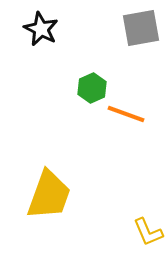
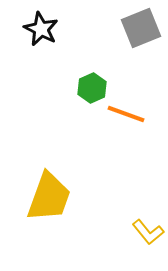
gray square: rotated 12 degrees counterclockwise
yellow trapezoid: moved 2 px down
yellow L-shape: rotated 16 degrees counterclockwise
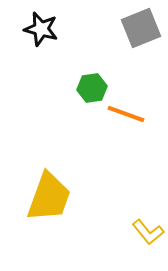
black star: rotated 12 degrees counterclockwise
green hexagon: rotated 16 degrees clockwise
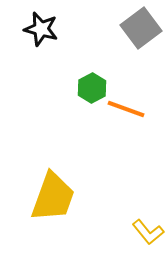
gray square: rotated 15 degrees counterclockwise
green hexagon: rotated 20 degrees counterclockwise
orange line: moved 5 px up
yellow trapezoid: moved 4 px right
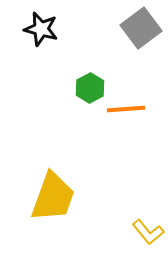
green hexagon: moved 2 px left
orange line: rotated 24 degrees counterclockwise
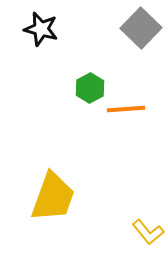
gray square: rotated 9 degrees counterclockwise
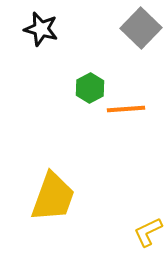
yellow L-shape: rotated 104 degrees clockwise
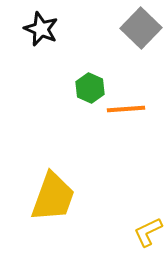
black star: rotated 8 degrees clockwise
green hexagon: rotated 8 degrees counterclockwise
